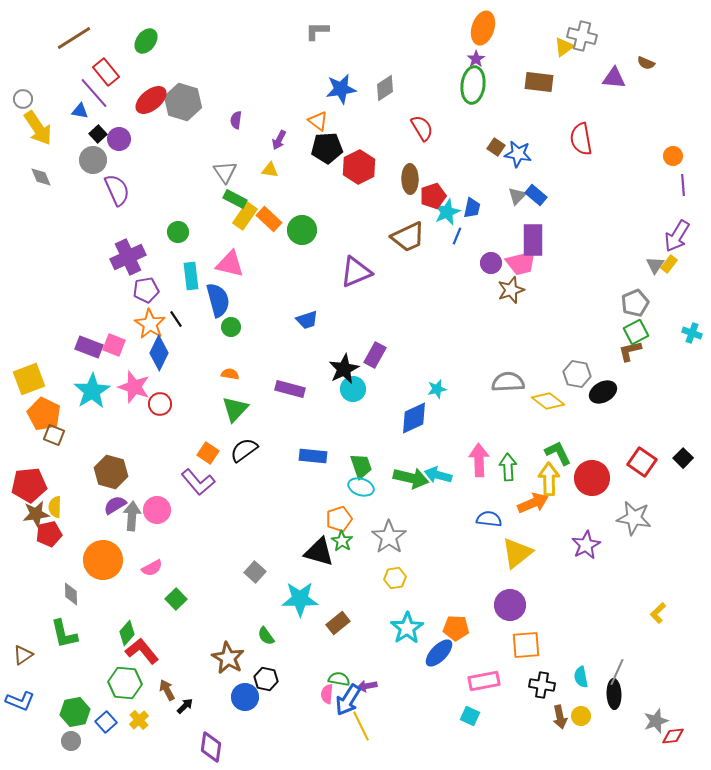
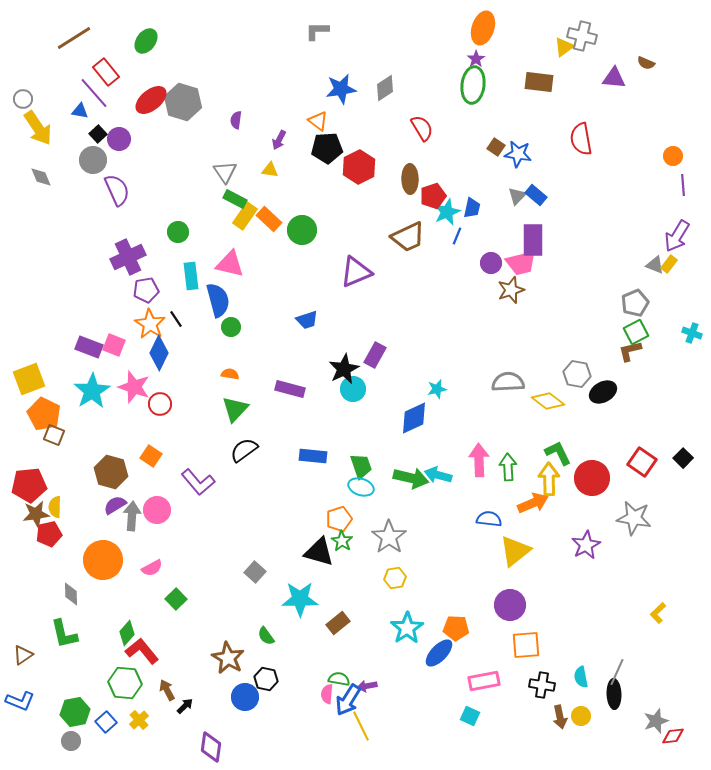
gray triangle at (655, 265): rotated 42 degrees counterclockwise
orange square at (208, 453): moved 57 px left, 3 px down
yellow triangle at (517, 553): moved 2 px left, 2 px up
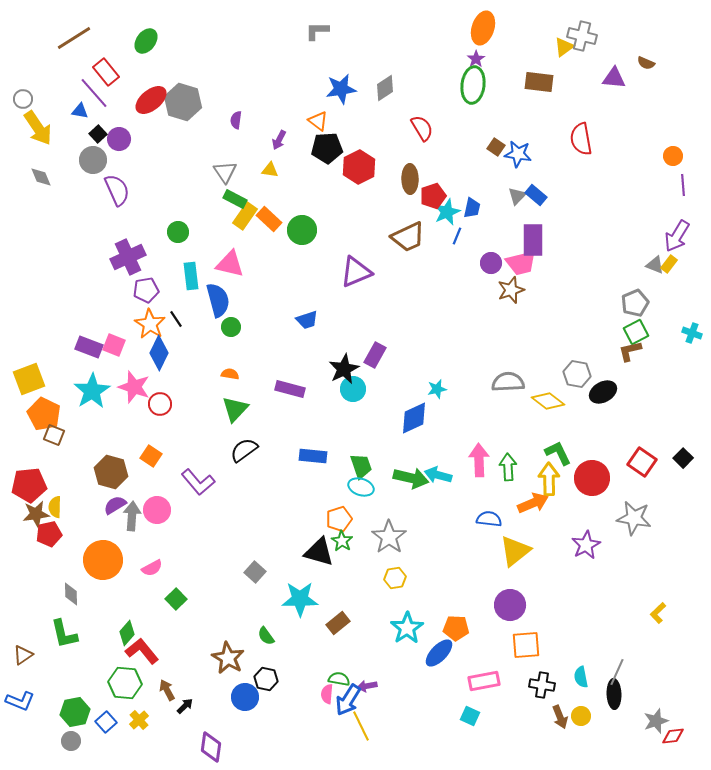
brown arrow at (560, 717): rotated 10 degrees counterclockwise
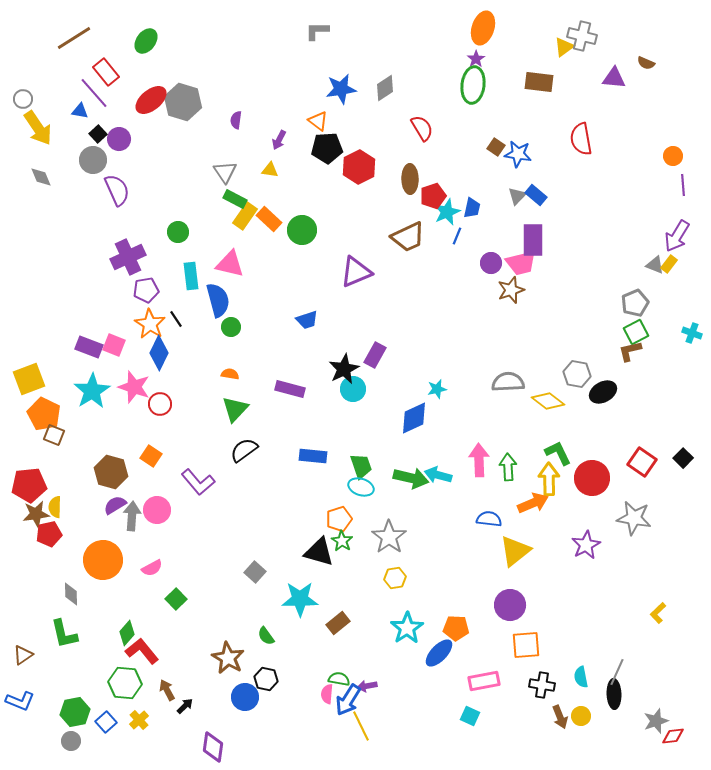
purple diamond at (211, 747): moved 2 px right
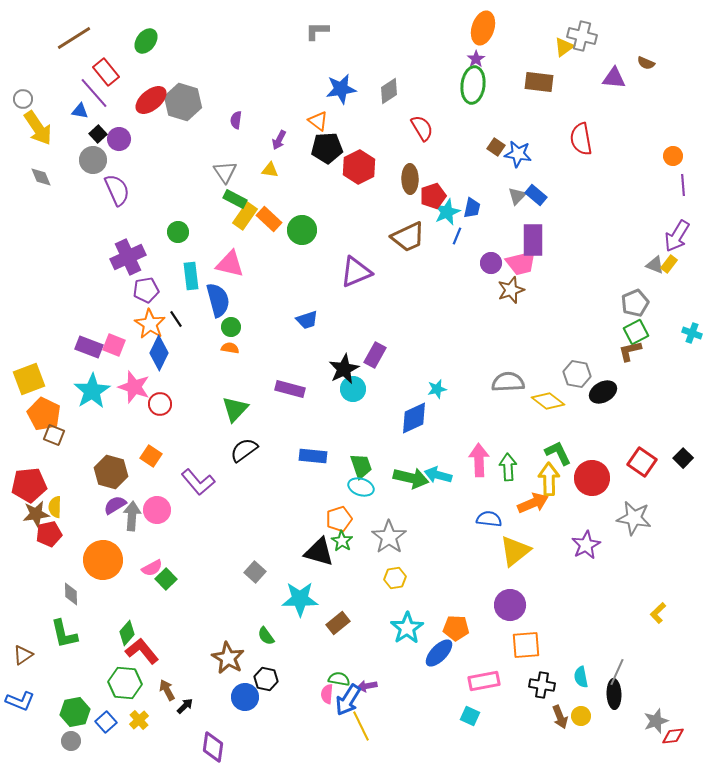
gray diamond at (385, 88): moved 4 px right, 3 px down
orange semicircle at (230, 374): moved 26 px up
green square at (176, 599): moved 10 px left, 20 px up
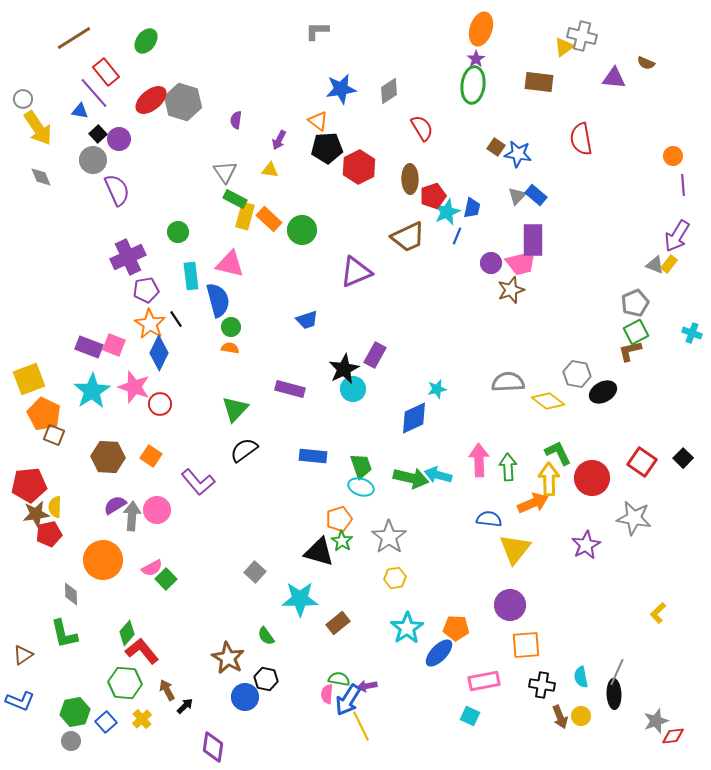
orange ellipse at (483, 28): moved 2 px left, 1 px down
yellow rectangle at (245, 216): rotated 20 degrees counterclockwise
brown hexagon at (111, 472): moved 3 px left, 15 px up; rotated 12 degrees counterclockwise
yellow triangle at (515, 551): moved 2 px up; rotated 12 degrees counterclockwise
yellow cross at (139, 720): moved 3 px right, 1 px up
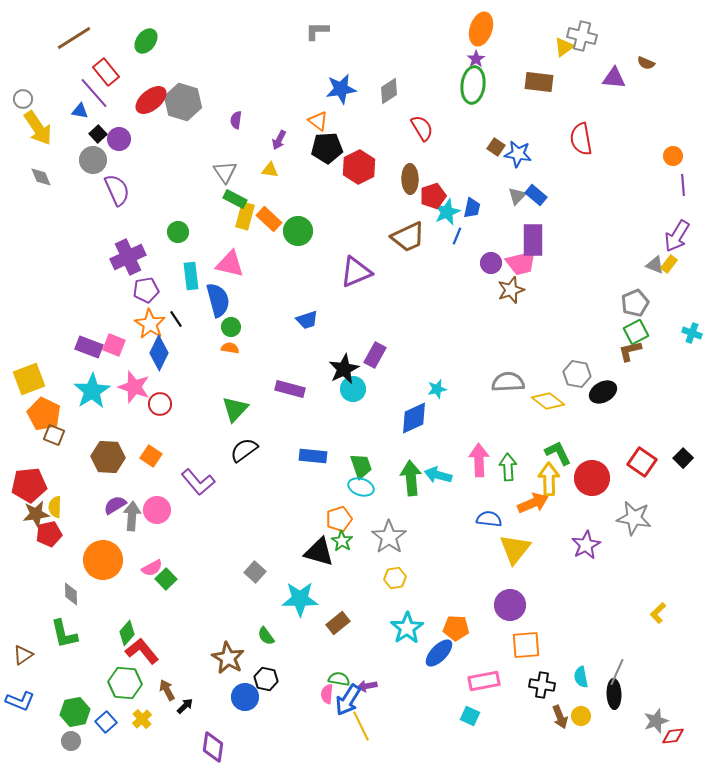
green circle at (302, 230): moved 4 px left, 1 px down
green arrow at (411, 478): rotated 108 degrees counterclockwise
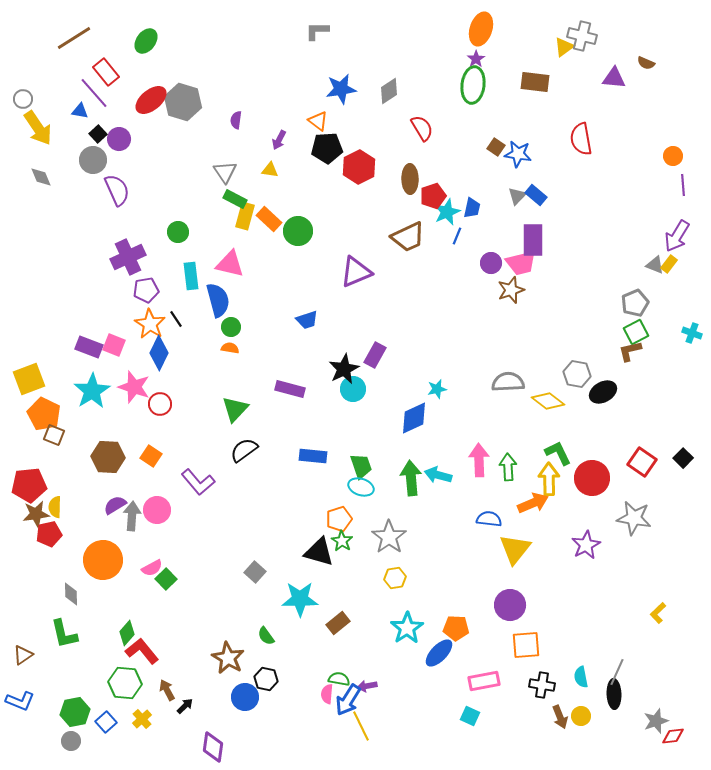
brown rectangle at (539, 82): moved 4 px left
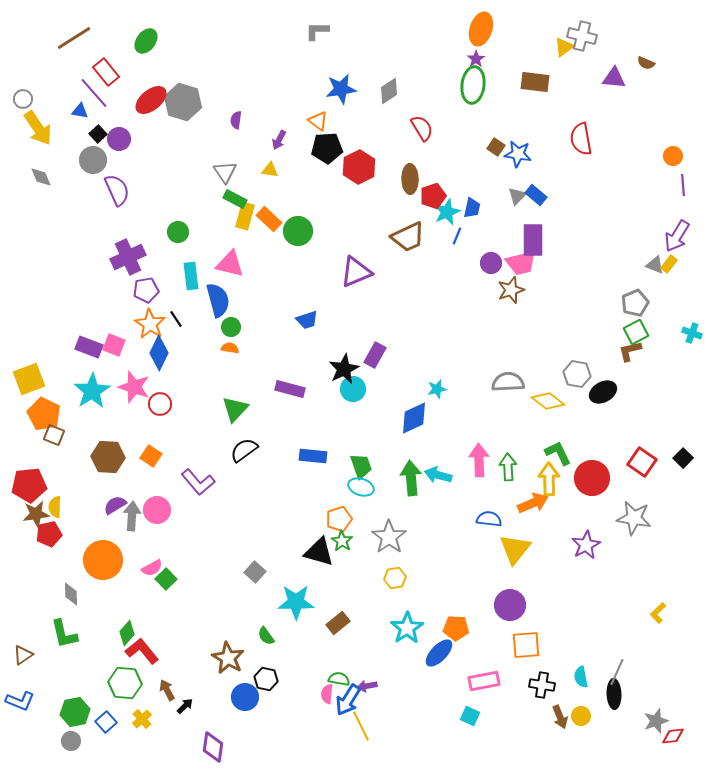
cyan star at (300, 599): moved 4 px left, 3 px down
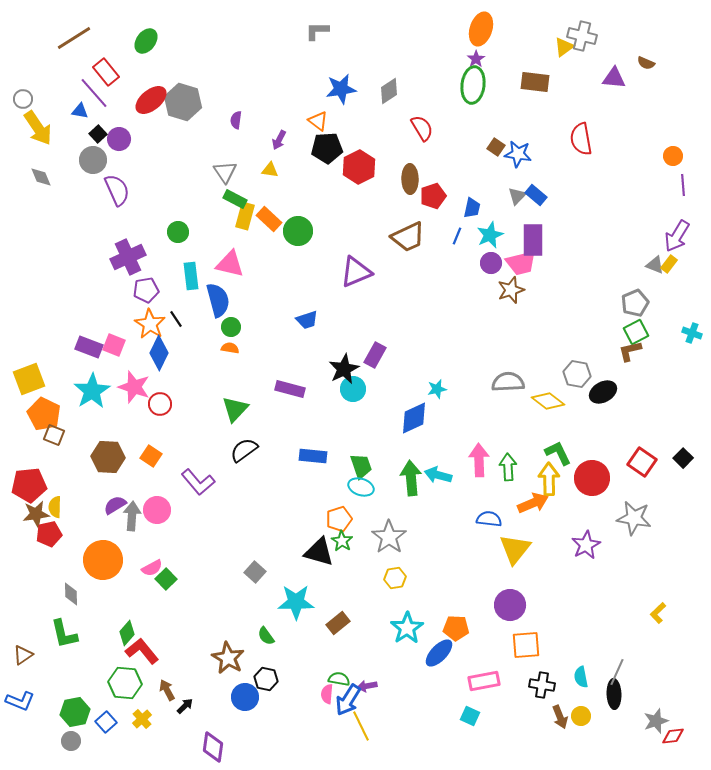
cyan star at (447, 212): moved 43 px right, 23 px down
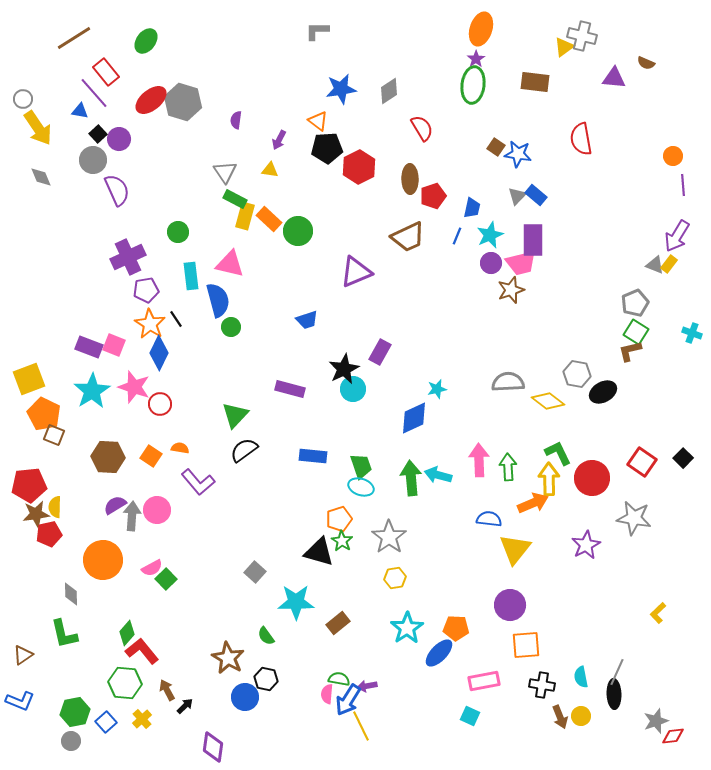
green square at (636, 332): rotated 30 degrees counterclockwise
orange semicircle at (230, 348): moved 50 px left, 100 px down
purple rectangle at (375, 355): moved 5 px right, 3 px up
green triangle at (235, 409): moved 6 px down
